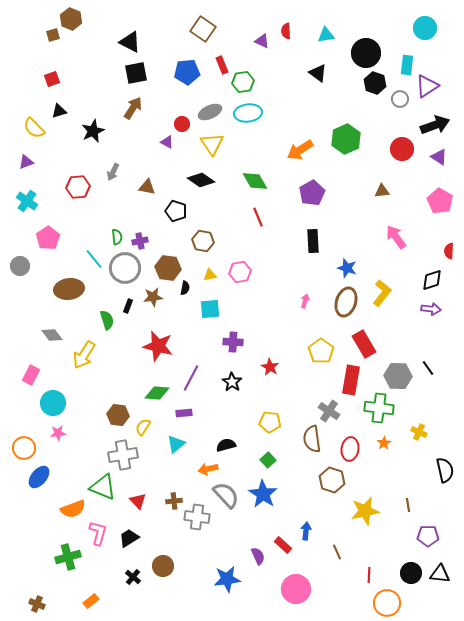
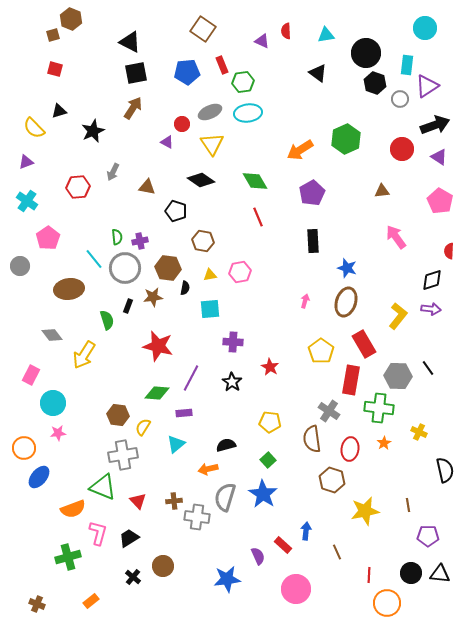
red square at (52, 79): moved 3 px right, 10 px up; rotated 35 degrees clockwise
yellow L-shape at (382, 293): moved 16 px right, 23 px down
gray semicircle at (226, 495): moved 1 px left, 2 px down; rotated 120 degrees counterclockwise
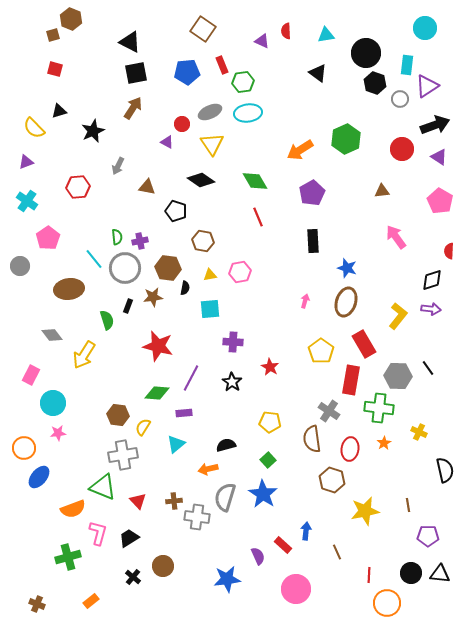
gray arrow at (113, 172): moved 5 px right, 6 px up
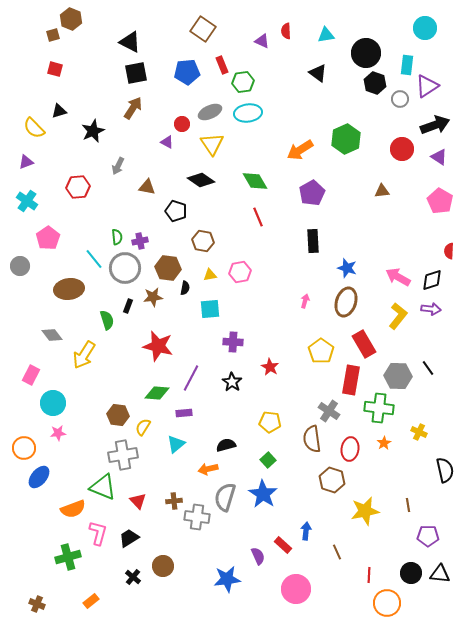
pink arrow at (396, 237): moved 2 px right, 40 px down; rotated 25 degrees counterclockwise
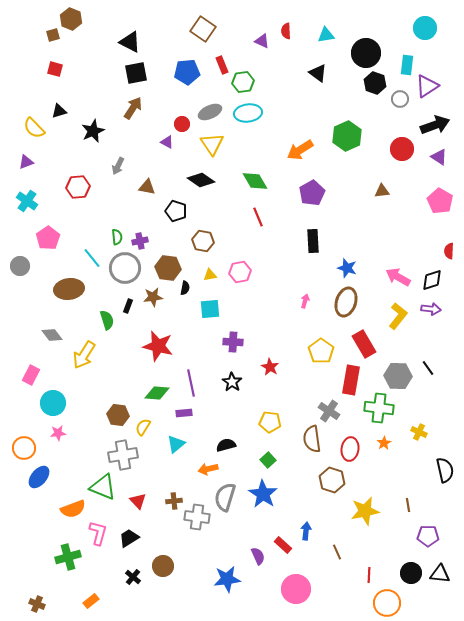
green hexagon at (346, 139): moved 1 px right, 3 px up
cyan line at (94, 259): moved 2 px left, 1 px up
purple line at (191, 378): moved 5 px down; rotated 40 degrees counterclockwise
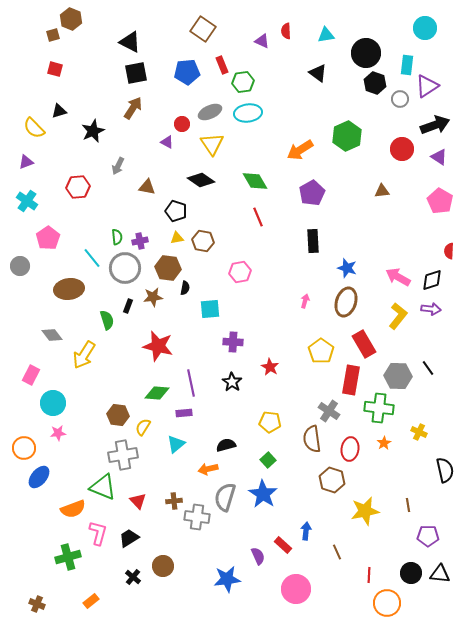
yellow triangle at (210, 275): moved 33 px left, 37 px up
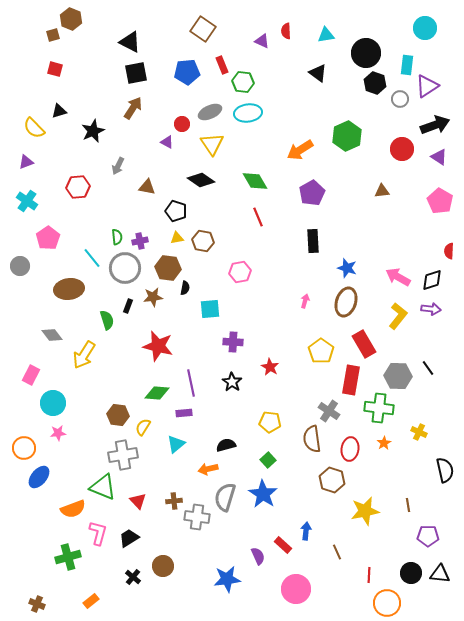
green hexagon at (243, 82): rotated 15 degrees clockwise
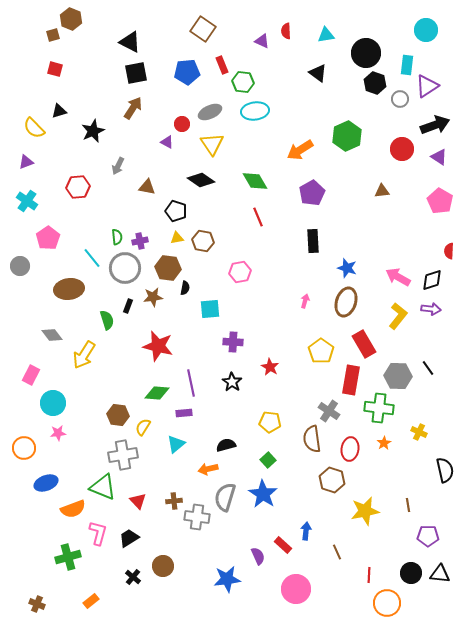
cyan circle at (425, 28): moved 1 px right, 2 px down
cyan ellipse at (248, 113): moved 7 px right, 2 px up
blue ellipse at (39, 477): moved 7 px right, 6 px down; rotated 30 degrees clockwise
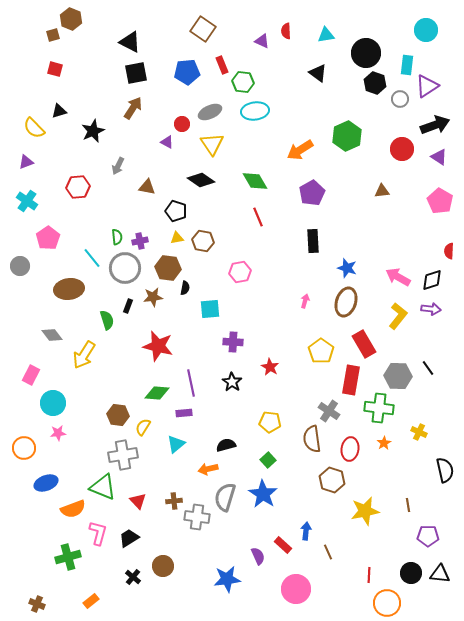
brown line at (337, 552): moved 9 px left
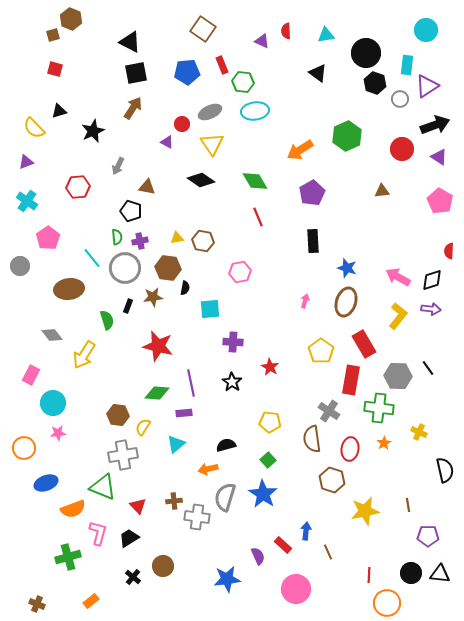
black pentagon at (176, 211): moved 45 px left
red triangle at (138, 501): moved 5 px down
